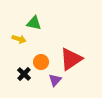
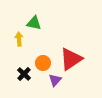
yellow arrow: rotated 112 degrees counterclockwise
orange circle: moved 2 px right, 1 px down
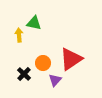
yellow arrow: moved 4 px up
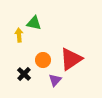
orange circle: moved 3 px up
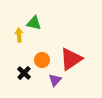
orange circle: moved 1 px left
black cross: moved 1 px up
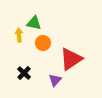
orange circle: moved 1 px right, 17 px up
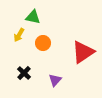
green triangle: moved 1 px left, 6 px up
yellow arrow: rotated 144 degrees counterclockwise
red triangle: moved 12 px right, 7 px up
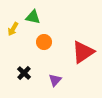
yellow arrow: moved 6 px left, 6 px up
orange circle: moved 1 px right, 1 px up
